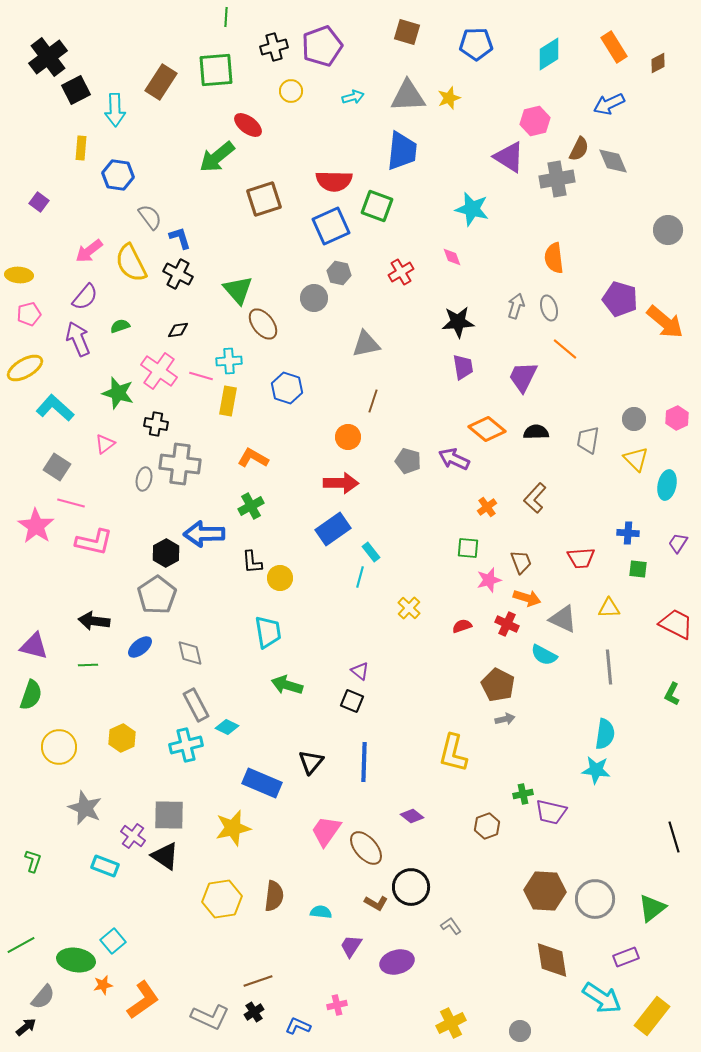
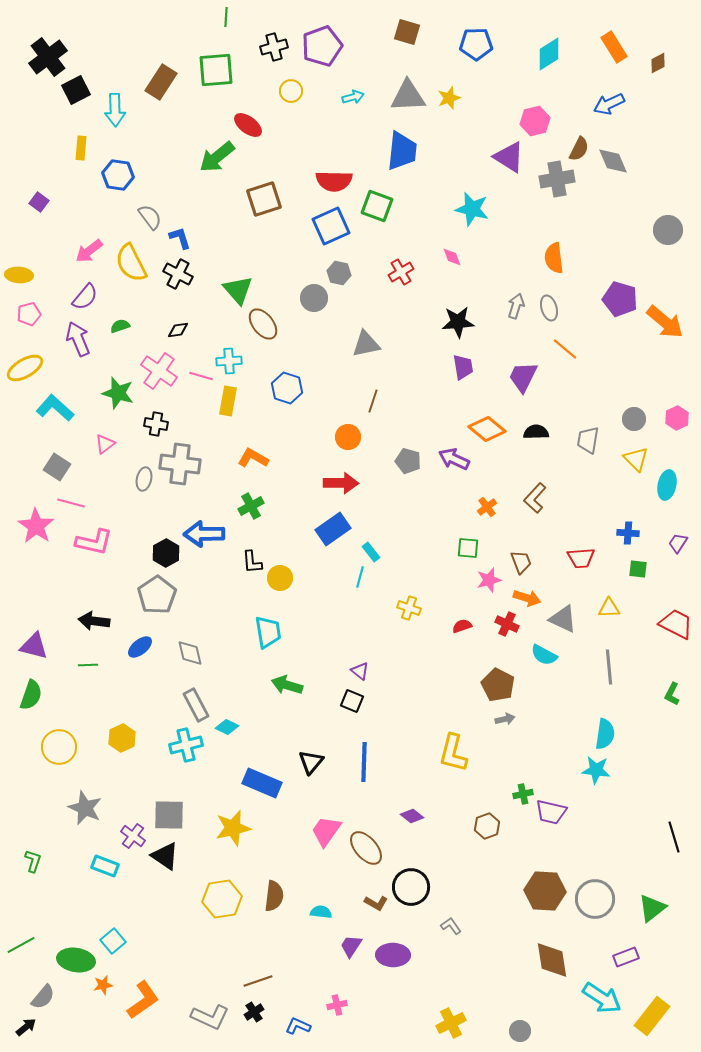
yellow cross at (409, 608): rotated 25 degrees counterclockwise
purple ellipse at (397, 962): moved 4 px left, 7 px up; rotated 16 degrees clockwise
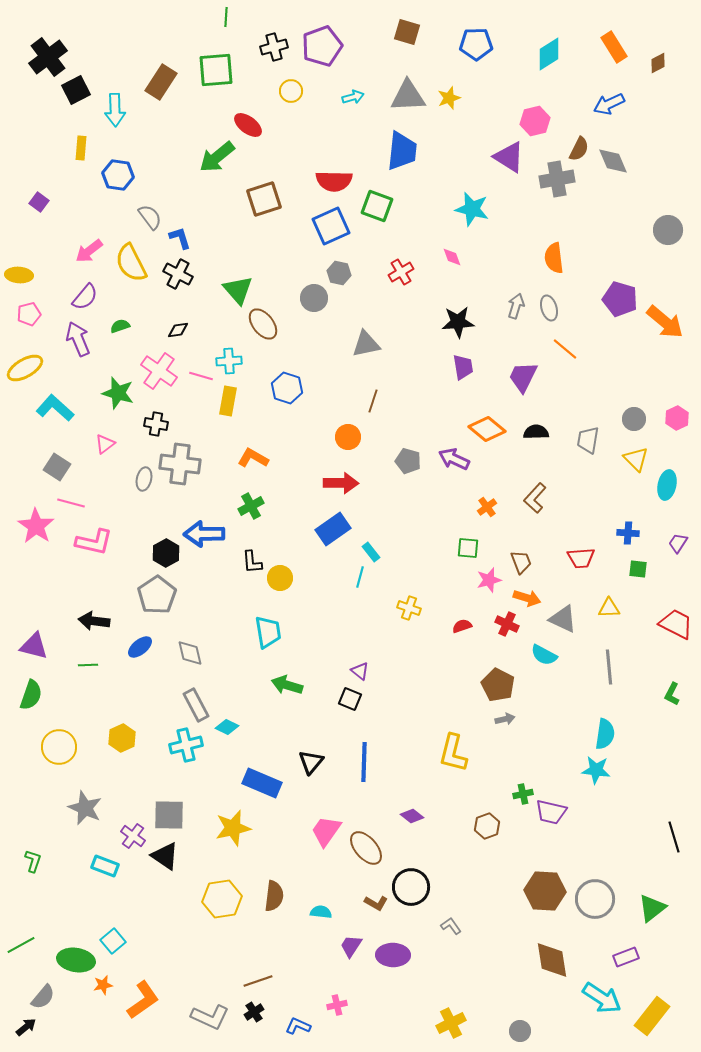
black square at (352, 701): moved 2 px left, 2 px up
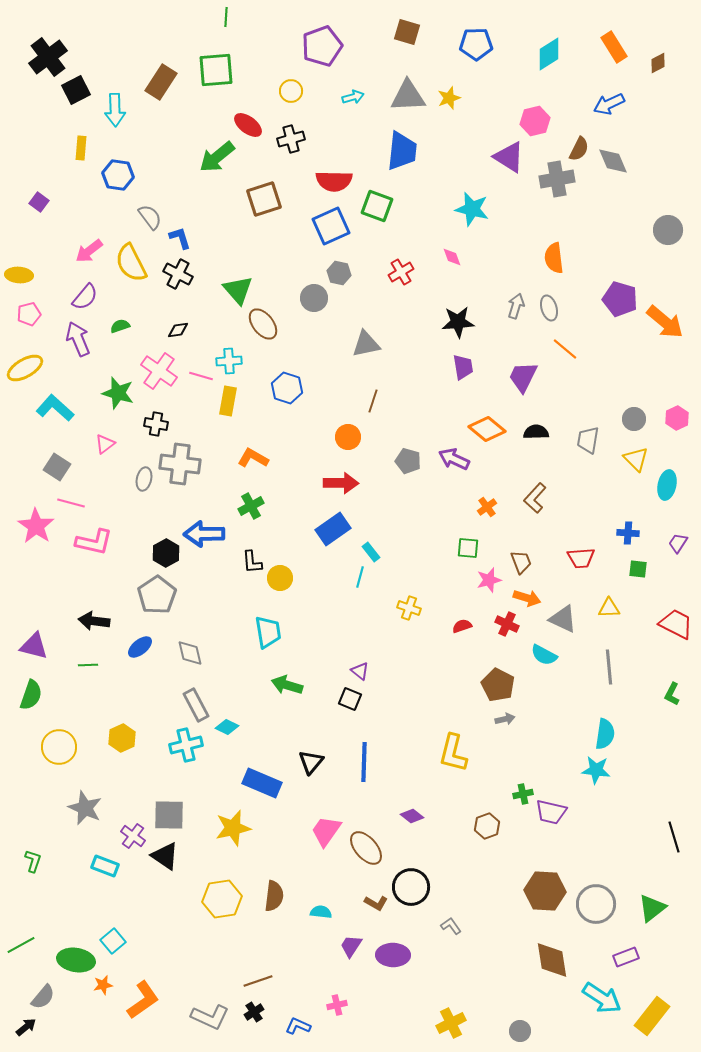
black cross at (274, 47): moved 17 px right, 92 px down
gray circle at (595, 899): moved 1 px right, 5 px down
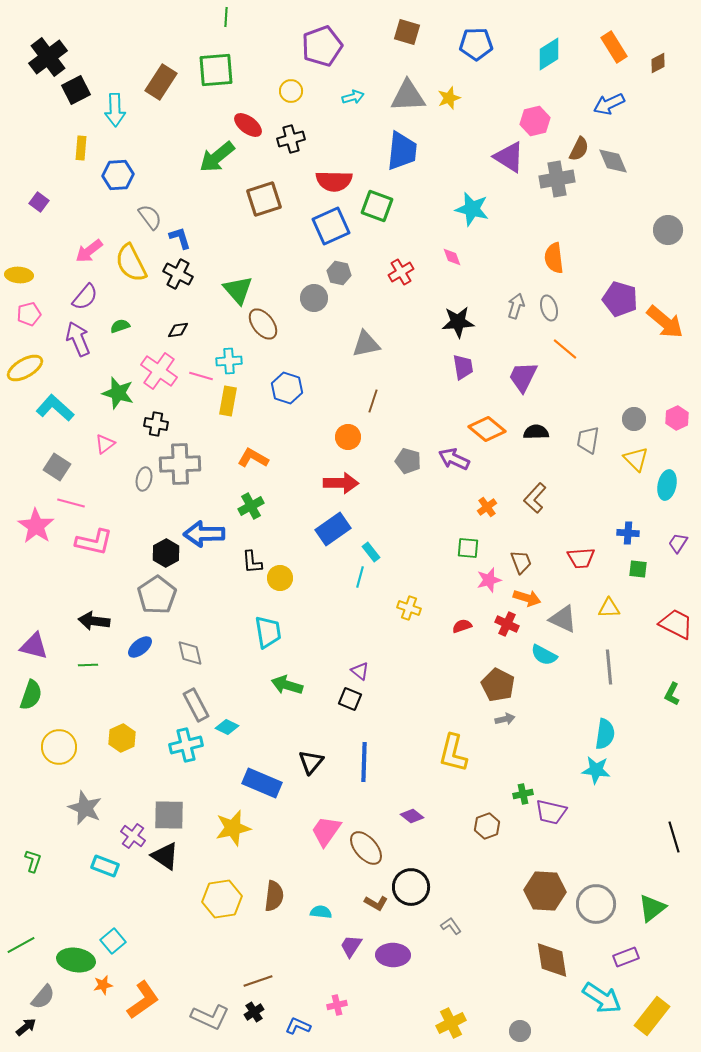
blue hexagon at (118, 175): rotated 12 degrees counterclockwise
gray cross at (180, 464): rotated 9 degrees counterclockwise
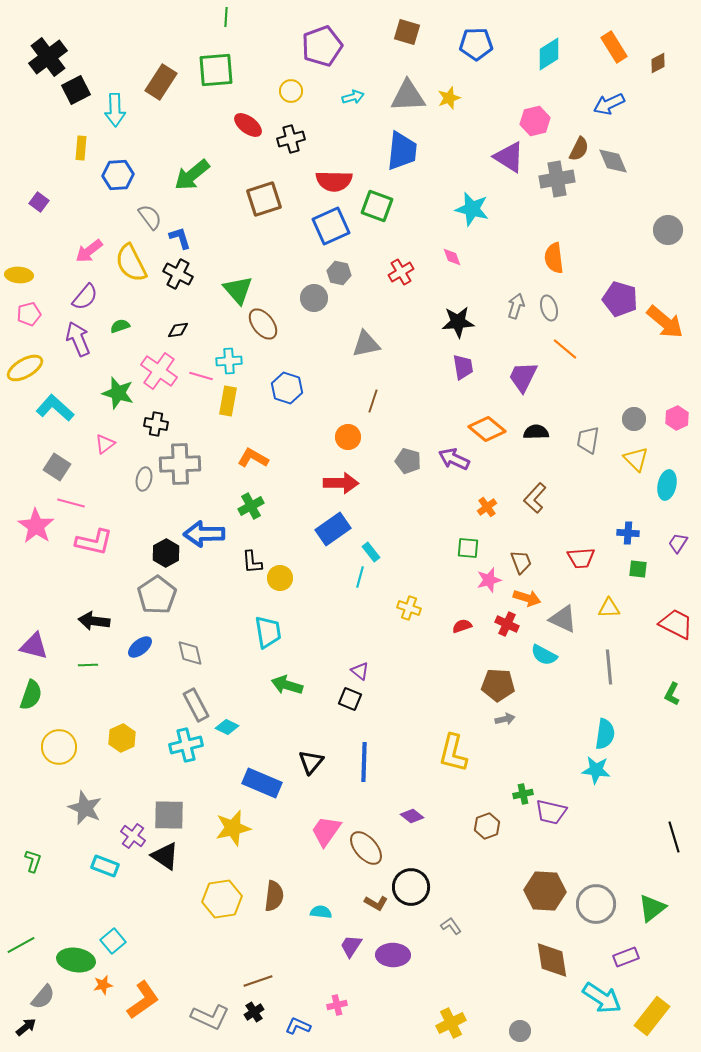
green arrow at (217, 157): moved 25 px left, 18 px down
brown pentagon at (498, 685): rotated 24 degrees counterclockwise
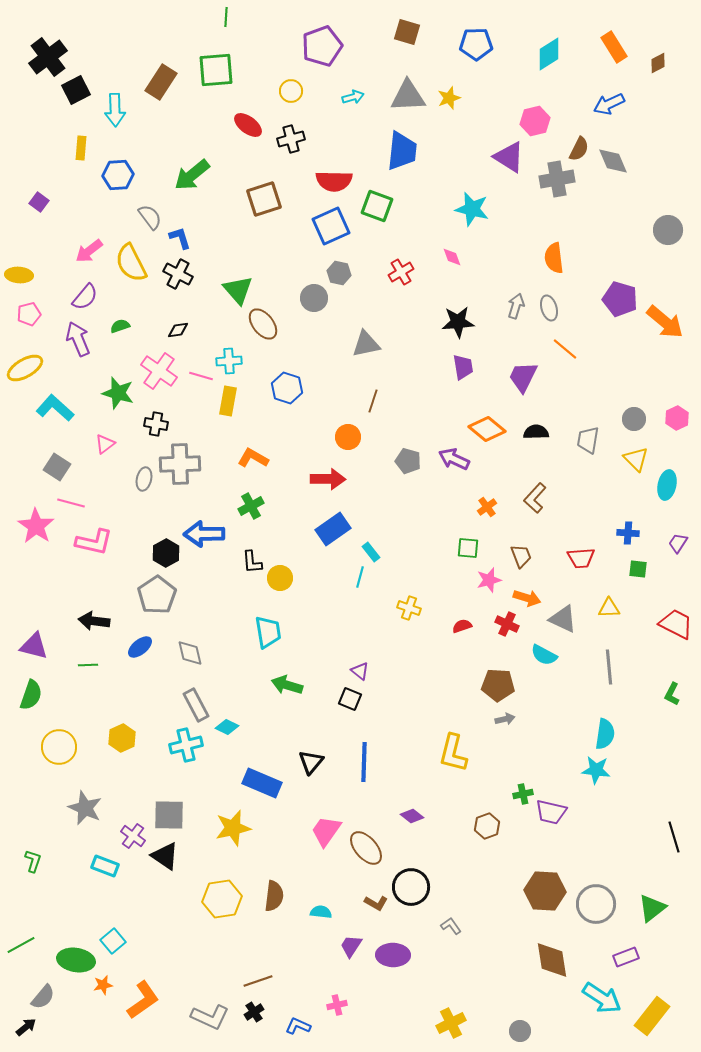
red arrow at (341, 483): moved 13 px left, 4 px up
brown trapezoid at (521, 562): moved 6 px up
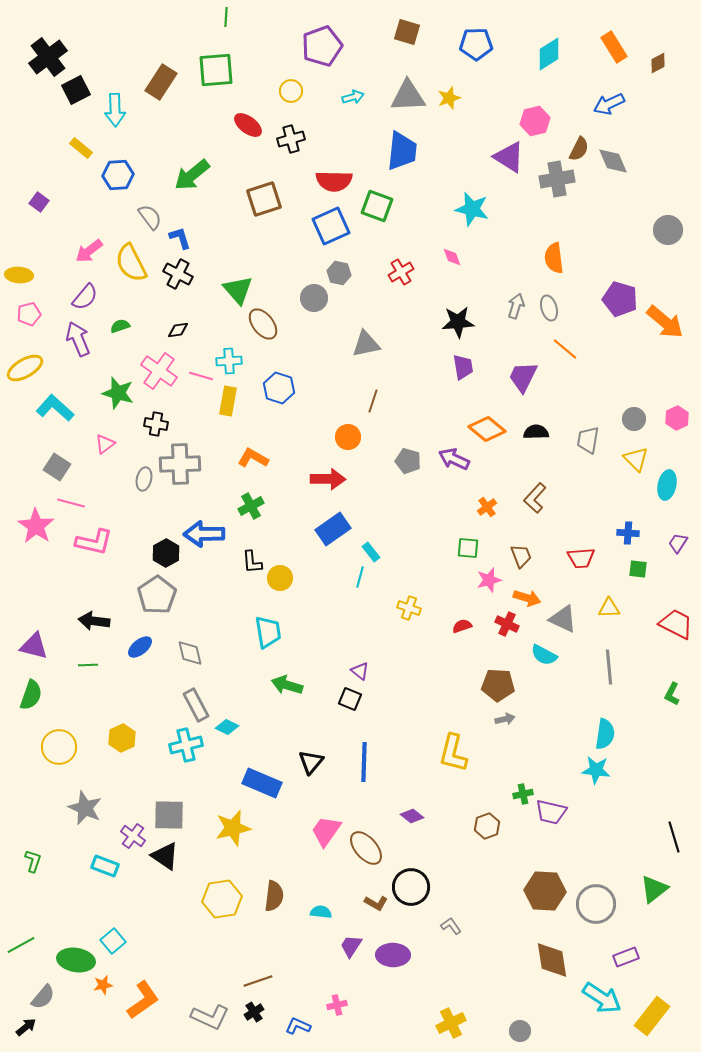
yellow rectangle at (81, 148): rotated 55 degrees counterclockwise
blue hexagon at (287, 388): moved 8 px left
green triangle at (652, 908): moved 2 px right, 19 px up
